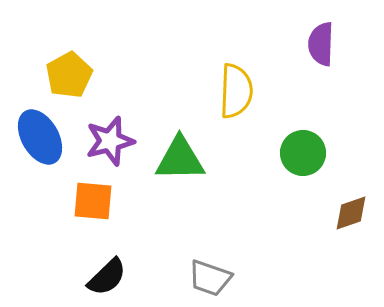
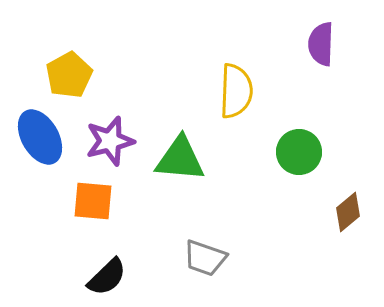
green circle: moved 4 px left, 1 px up
green triangle: rotated 6 degrees clockwise
brown diamond: moved 3 px left, 1 px up; rotated 21 degrees counterclockwise
gray trapezoid: moved 5 px left, 20 px up
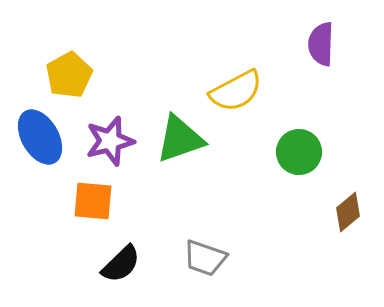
yellow semicircle: rotated 60 degrees clockwise
green triangle: moved 20 px up; rotated 24 degrees counterclockwise
black semicircle: moved 14 px right, 13 px up
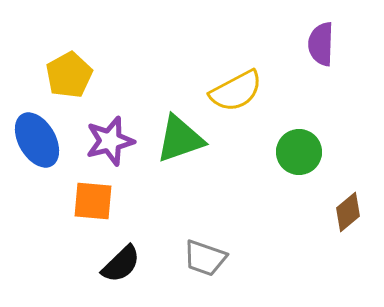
blue ellipse: moved 3 px left, 3 px down
